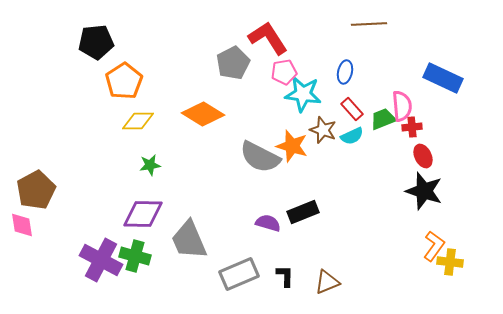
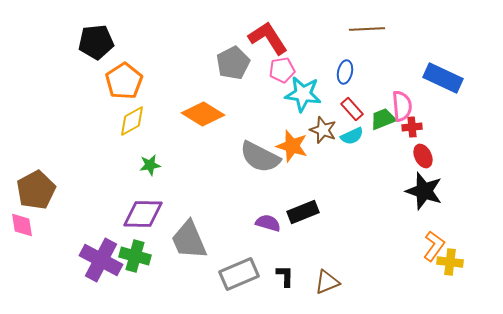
brown line: moved 2 px left, 5 px down
pink pentagon: moved 2 px left, 2 px up
yellow diamond: moved 6 px left; rotated 28 degrees counterclockwise
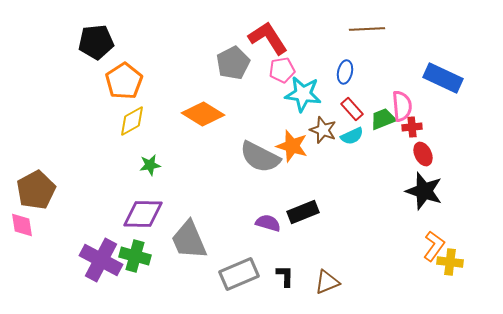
red ellipse: moved 2 px up
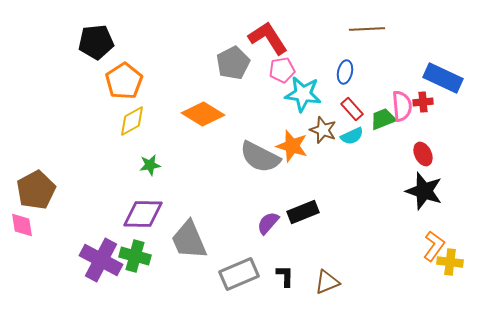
red cross: moved 11 px right, 25 px up
purple semicircle: rotated 65 degrees counterclockwise
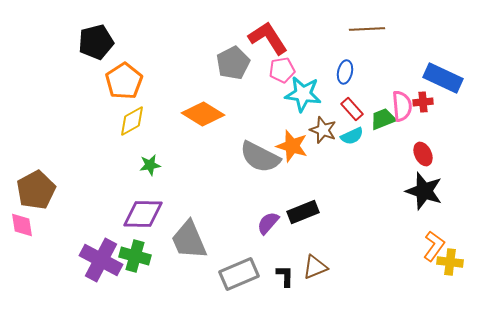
black pentagon: rotated 8 degrees counterclockwise
brown triangle: moved 12 px left, 15 px up
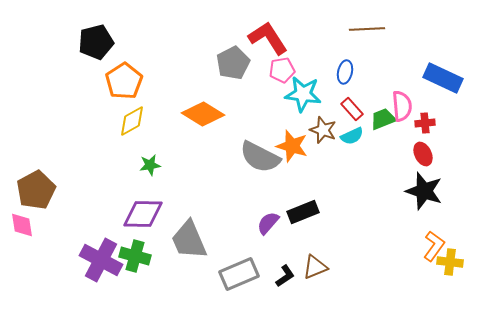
red cross: moved 2 px right, 21 px down
black L-shape: rotated 55 degrees clockwise
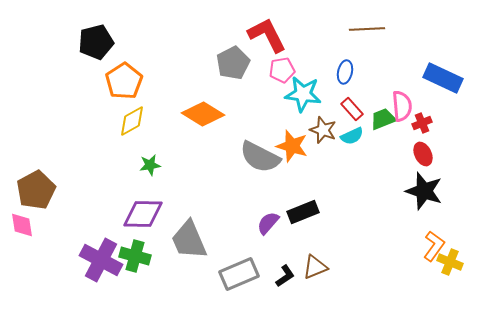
red L-shape: moved 1 px left, 3 px up; rotated 6 degrees clockwise
red cross: moved 3 px left; rotated 18 degrees counterclockwise
yellow cross: rotated 15 degrees clockwise
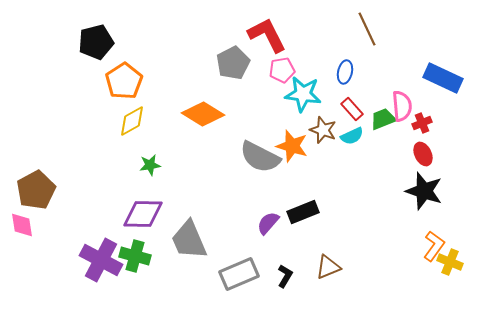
brown line: rotated 68 degrees clockwise
brown triangle: moved 13 px right
black L-shape: rotated 25 degrees counterclockwise
